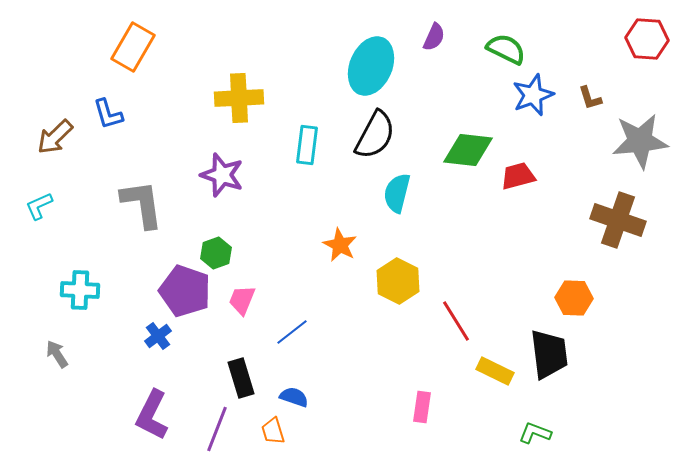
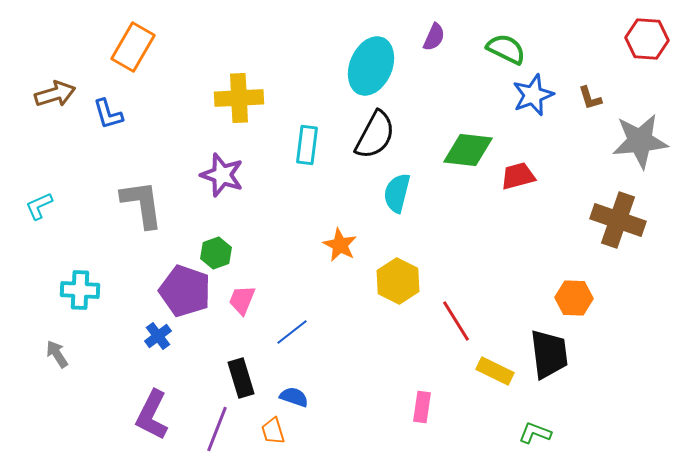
brown arrow: moved 43 px up; rotated 153 degrees counterclockwise
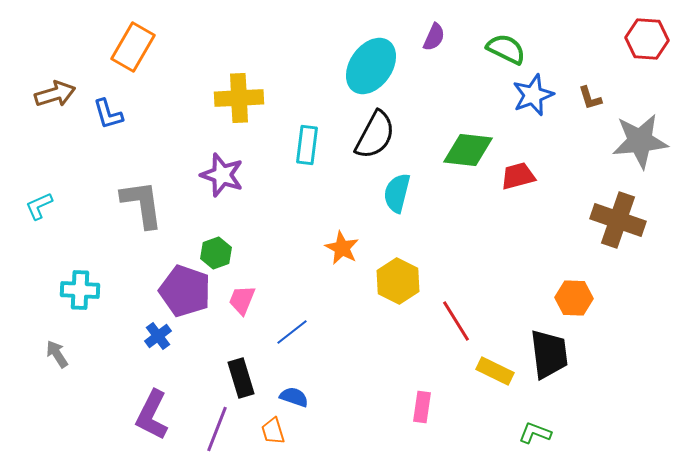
cyan ellipse: rotated 12 degrees clockwise
orange star: moved 2 px right, 3 px down
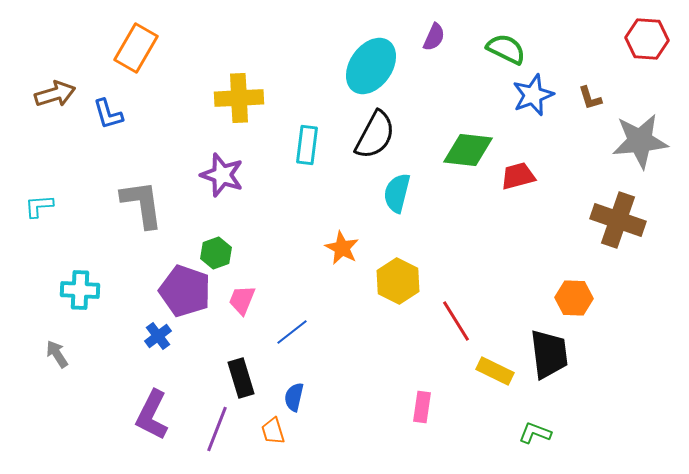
orange rectangle: moved 3 px right, 1 px down
cyan L-shape: rotated 20 degrees clockwise
blue semicircle: rotated 96 degrees counterclockwise
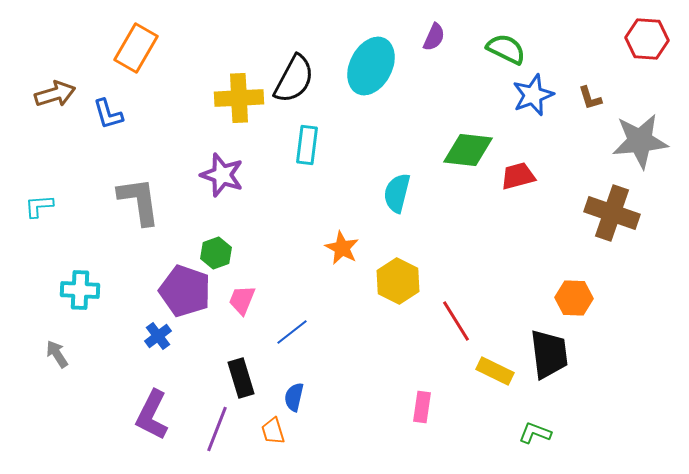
cyan ellipse: rotated 8 degrees counterclockwise
black semicircle: moved 81 px left, 56 px up
gray L-shape: moved 3 px left, 3 px up
brown cross: moved 6 px left, 7 px up
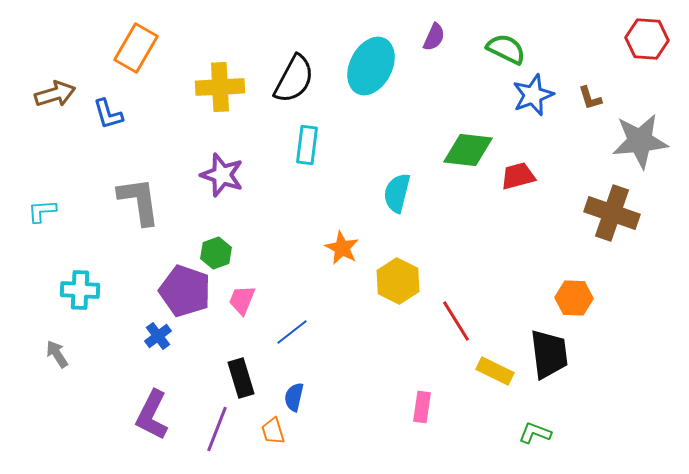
yellow cross: moved 19 px left, 11 px up
cyan L-shape: moved 3 px right, 5 px down
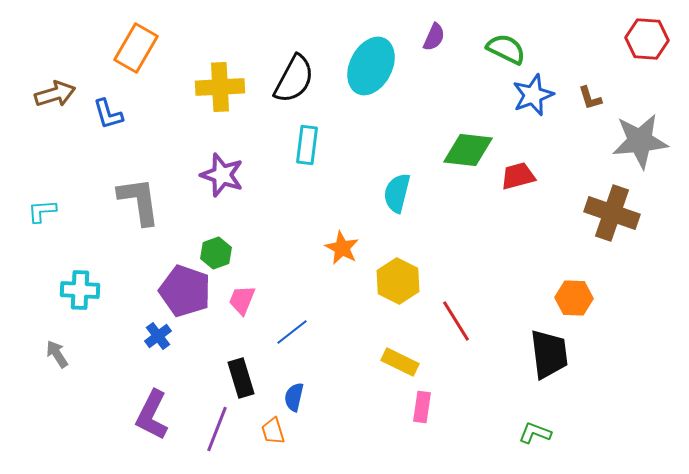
yellow rectangle: moved 95 px left, 9 px up
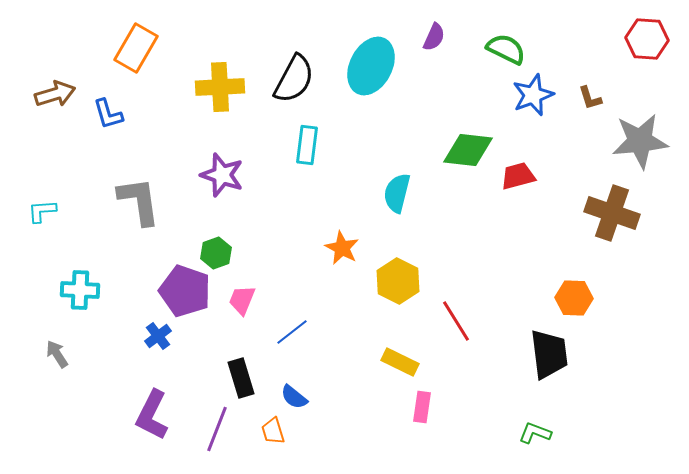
blue semicircle: rotated 64 degrees counterclockwise
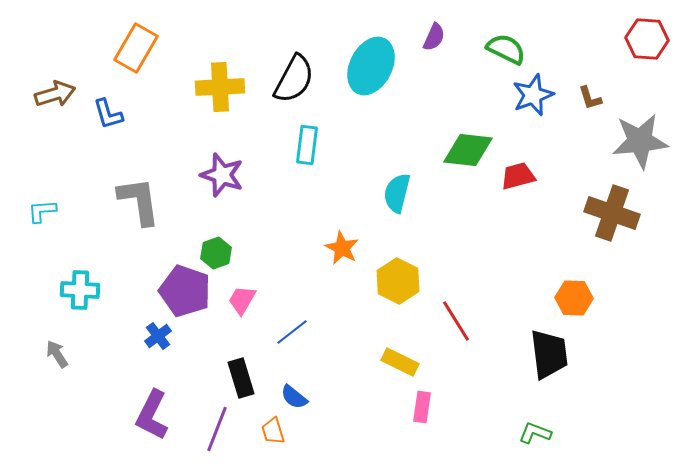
pink trapezoid: rotated 8 degrees clockwise
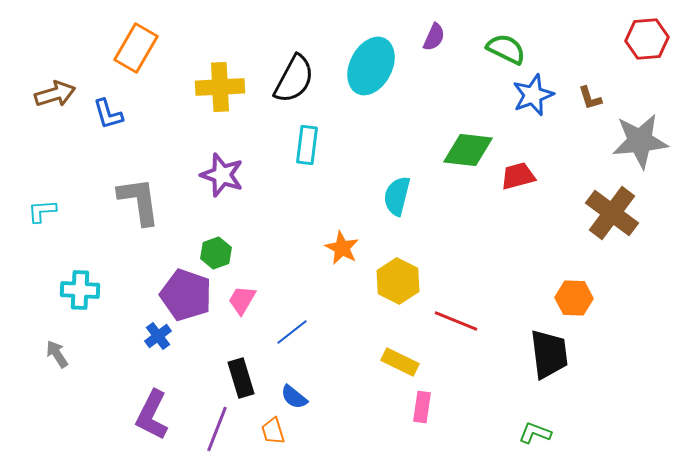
red hexagon: rotated 9 degrees counterclockwise
cyan semicircle: moved 3 px down
brown cross: rotated 18 degrees clockwise
purple pentagon: moved 1 px right, 4 px down
red line: rotated 36 degrees counterclockwise
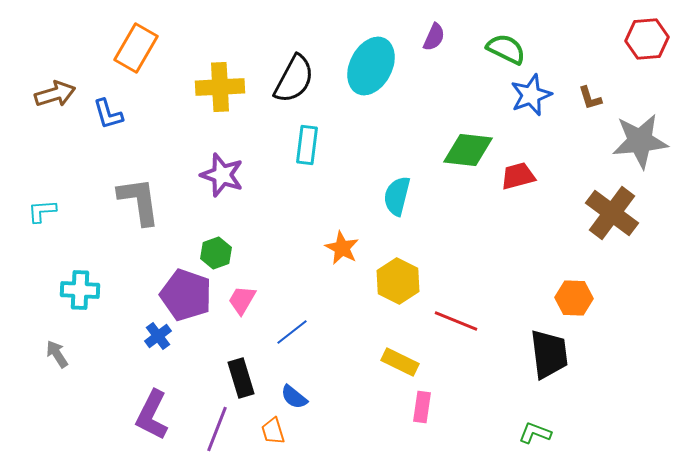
blue star: moved 2 px left
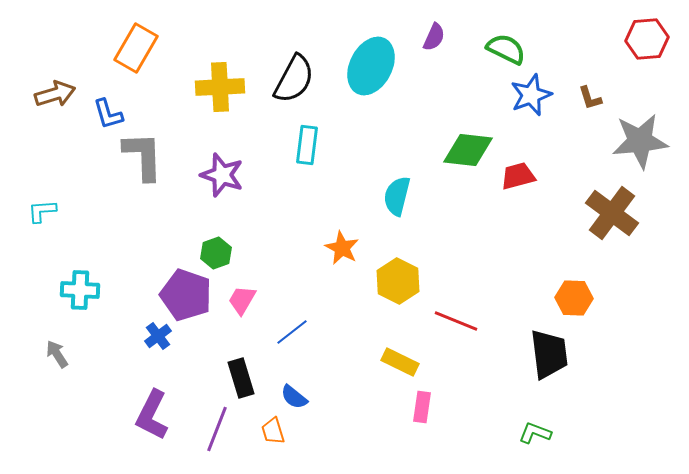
gray L-shape: moved 4 px right, 45 px up; rotated 6 degrees clockwise
